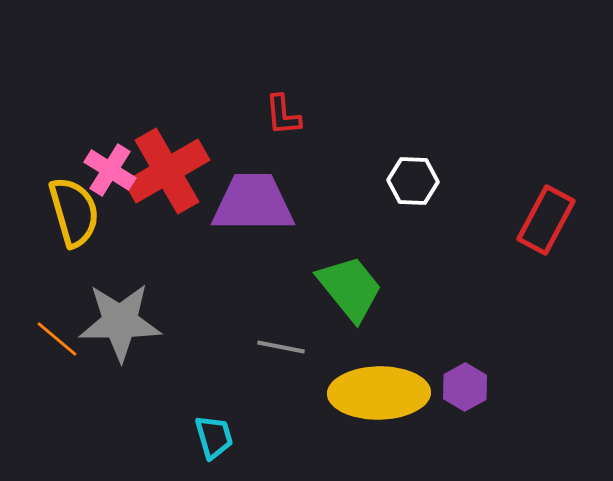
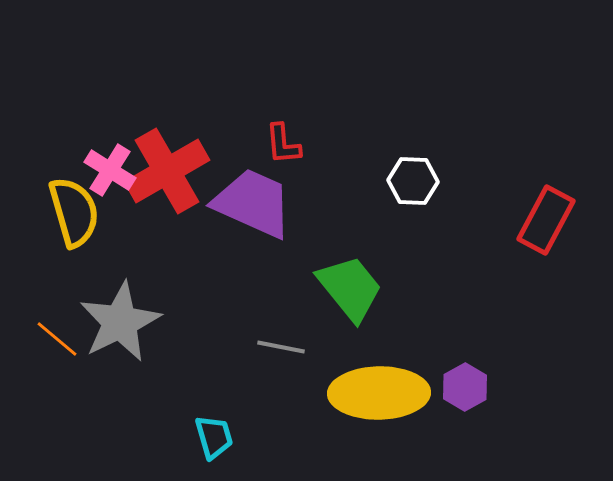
red L-shape: moved 29 px down
purple trapezoid: rotated 24 degrees clockwise
gray star: rotated 26 degrees counterclockwise
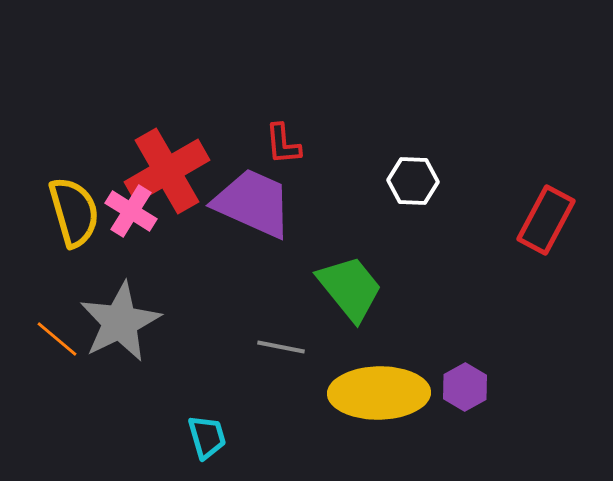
pink cross: moved 21 px right, 41 px down
cyan trapezoid: moved 7 px left
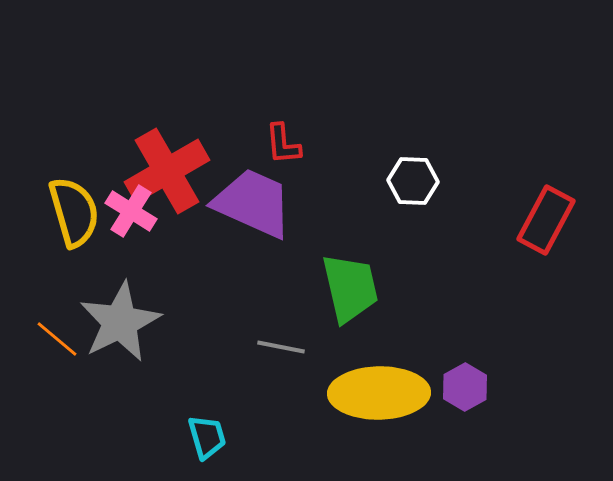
green trapezoid: rotated 26 degrees clockwise
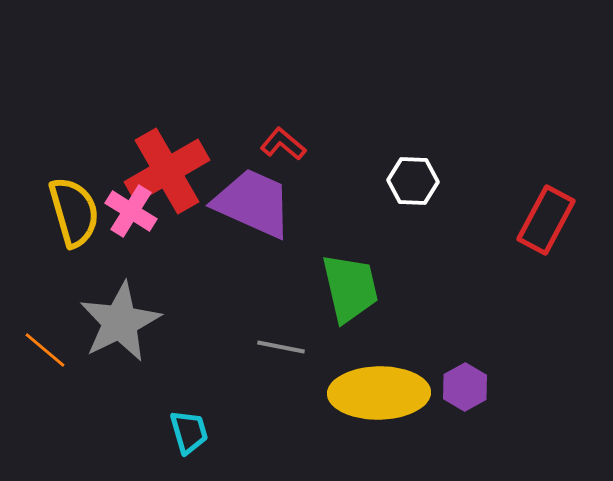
red L-shape: rotated 135 degrees clockwise
orange line: moved 12 px left, 11 px down
cyan trapezoid: moved 18 px left, 5 px up
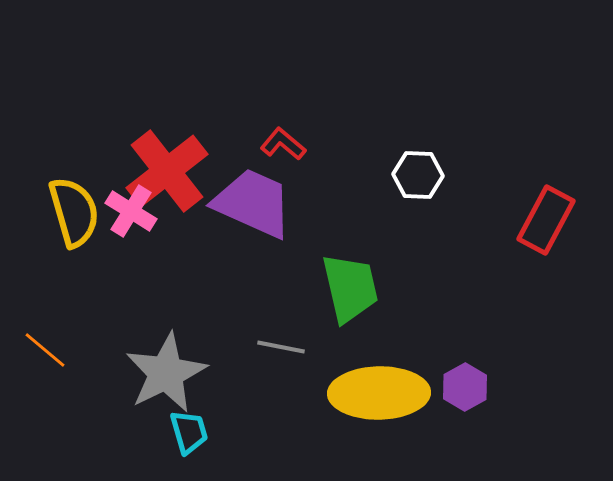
red cross: rotated 8 degrees counterclockwise
white hexagon: moved 5 px right, 6 px up
gray star: moved 46 px right, 51 px down
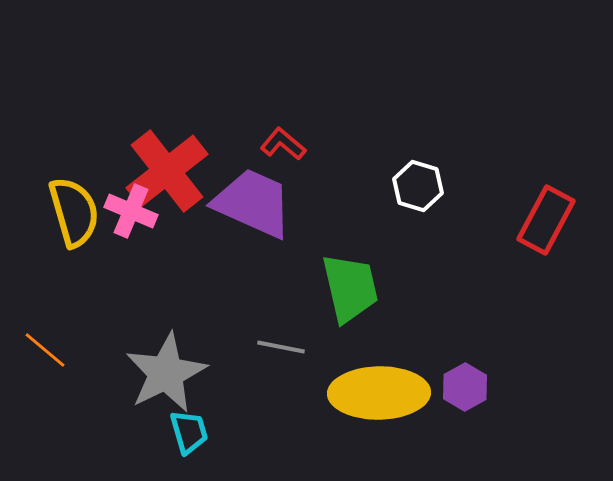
white hexagon: moved 11 px down; rotated 15 degrees clockwise
pink cross: rotated 9 degrees counterclockwise
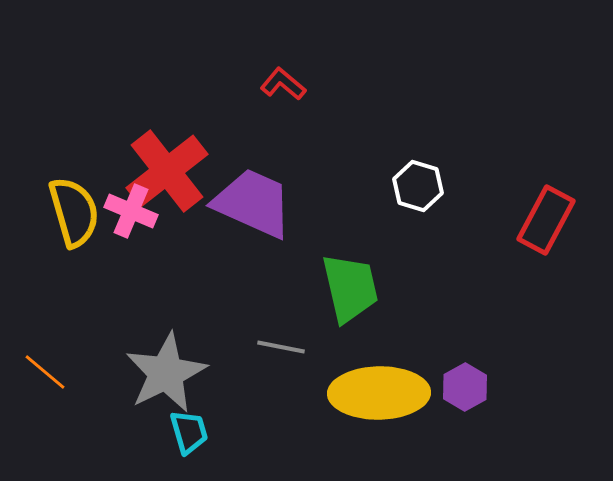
red L-shape: moved 60 px up
orange line: moved 22 px down
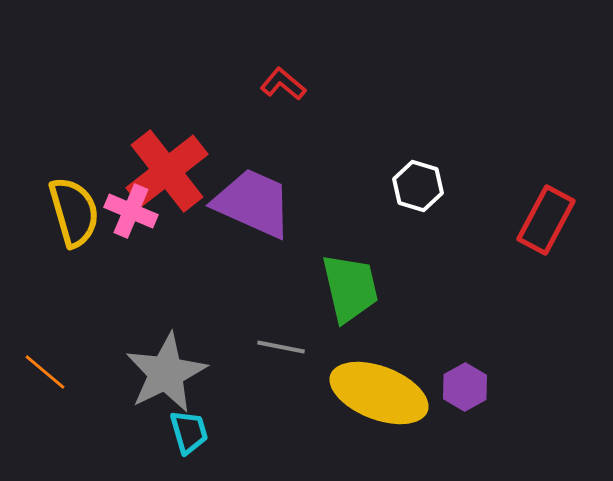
yellow ellipse: rotated 22 degrees clockwise
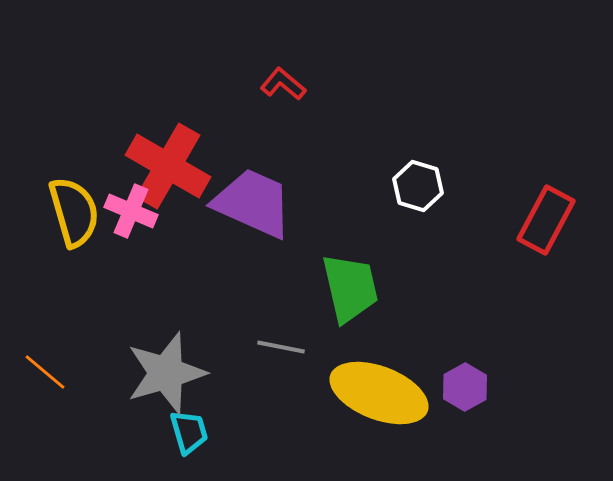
red cross: moved 1 px right, 5 px up; rotated 22 degrees counterclockwise
gray star: rotated 10 degrees clockwise
